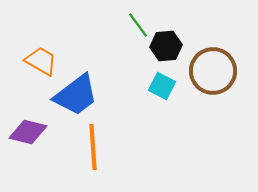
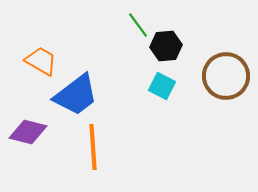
brown circle: moved 13 px right, 5 px down
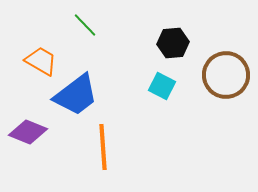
green line: moved 53 px left; rotated 8 degrees counterclockwise
black hexagon: moved 7 px right, 3 px up
brown circle: moved 1 px up
purple diamond: rotated 9 degrees clockwise
orange line: moved 10 px right
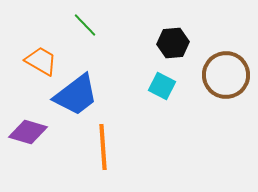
purple diamond: rotated 6 degrees counterclockwise
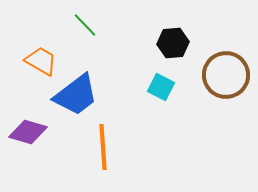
cyan square: moved 1 px left, 1 px down
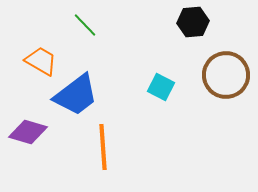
black hexagon: moved 20 px right, 21 px up
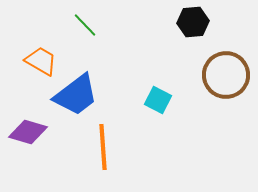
cyan square: moved 3 px left, 13 px down
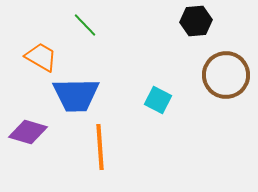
black hexagon: moved 3 px right, 1 px up
orange trapezoid: moved 4 px up
blue trapezoid: rotated 36 degrees clockwise
orange line: moved 3 px left
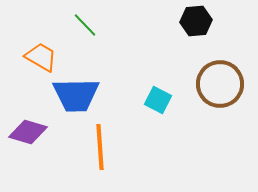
brown circle: moved 6 px left, 9 px down
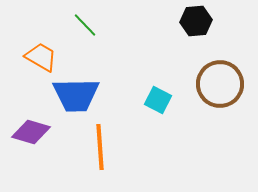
purple diamond: moved 3 px right
